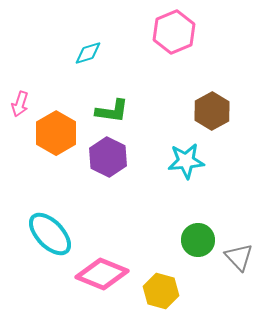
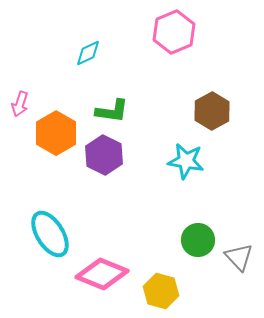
cyan diamond: rotated 8 degrees counterclockwise
purple hexagon: moved 4 px left, 2 px up
cyan star: rotated 15 degrees clockwise
cyan ellipse: rotated 12 degrees clockwise
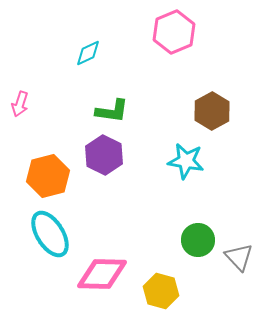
orange hexagon: moved 8 px left, 43 px down; rotated 15 degrees clockwise
pink diamond: rotated 21 degrees counterclockwise
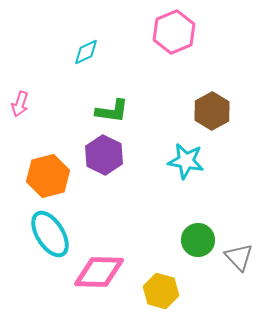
cyan diamond: moved 2 px left, 1 px up
pink diamond: moved 3 px left, 2 px up
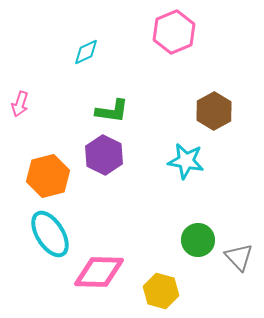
brown hexagon: moved 2 px right
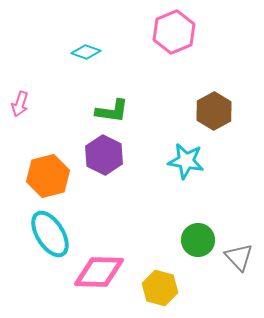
cyan diamond: rotated 44 degrees clockwise
yellow hexagon: moved 1 px left, 3 px up
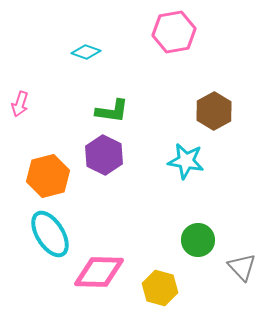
pink hexagon: rotated 12 degrees clockwise
gray triangle: moved 3 px right, 10 px down
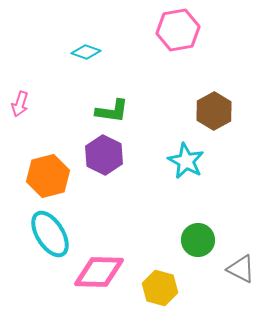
pink hexagon: moved 4 px right, 2 px up
cyan star: rotated 18 degrees clockwise
gray triangle: moved 1 px left, 2 px down; rotated 20 degrees counterclockwise
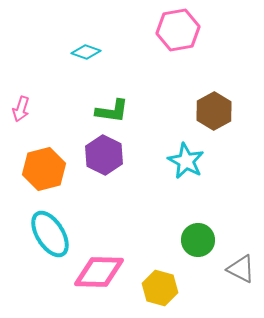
pink arrow: moved 1 px right, 5 px down
orange hexagon: moved 4 px left, 7 px up
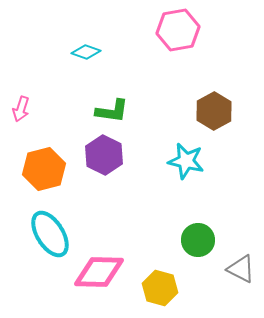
cyan star: rotated 15 degrees counterclockwise
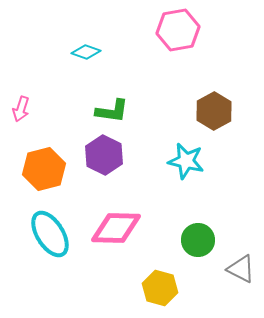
pink diamond: moved 17 px right, 44 px up
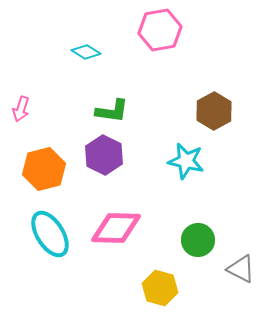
pink hexagon: moved 18 px left
cyan diamond: rotated 12 degrees clockwise
